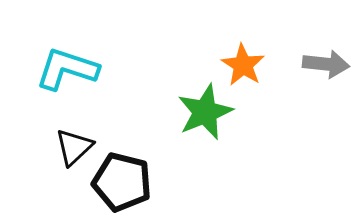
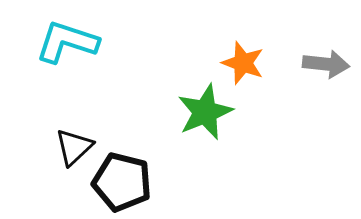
orange star: moved 2 px up; rotated 12 degrees counterclockwise
cyan L-shape: moved 27 px up
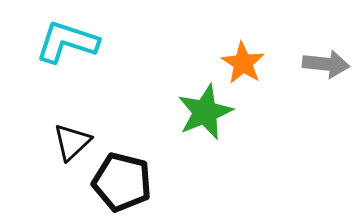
orange star: rotated 12 degrees clockwise
black triangle: moved 2 px left, 5 px up
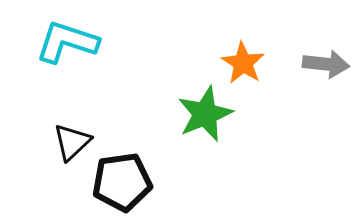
green star: moved 2 px down
black pentagon: rotated 22 degrees counterclockwise
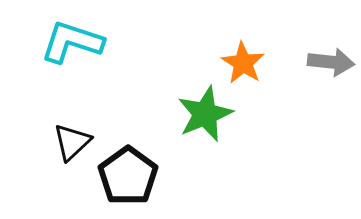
cyan L-shape: moved 5 px right
gray arrow: moved 5 px right, 2 px up
black pentagon: moved 6 px right, 6 px up; rotated 28 degrees counterclockwise
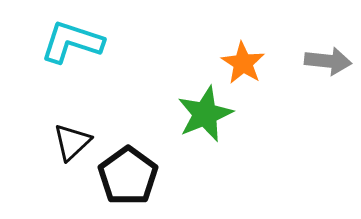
gray arrow: moved 3 px left, 1 px up
